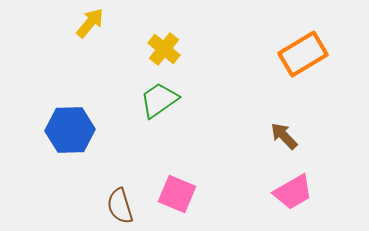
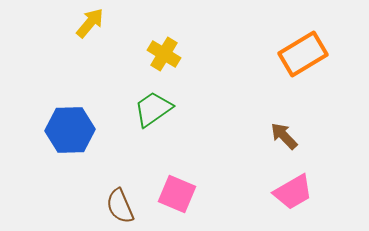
yellow cross: moved 5 px down; rotated 8 degrees counterclockwise
green trapezoid: moved 6 px left, 9 px down
brown semicircle: rotated 6 degrees counterclockwise
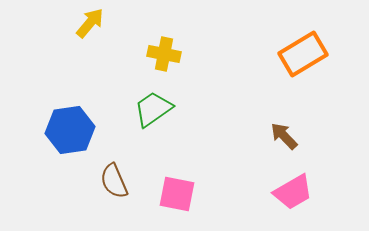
yellow cross: rotated 20 degrees counterclockwise
blue hexagon: rotated 6 degrees counterclockwise
pink square: rotated 12 degrees counterclockwise
brown semicircle: moved 6 px left, 25 px up
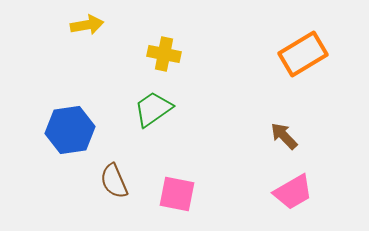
yellow arrow: moved 3 px left, 2 px down; rotated 40 degrees clockwise
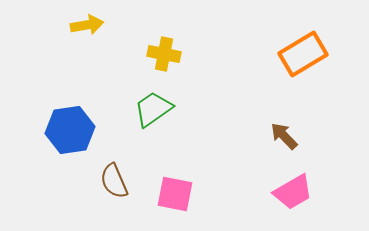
pink square: moved 2 px left
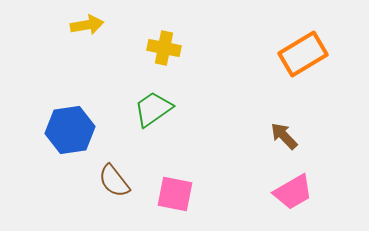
yellow cross: moved 6 px up
brown semicircle: rotated 15 degrees counterclockwise
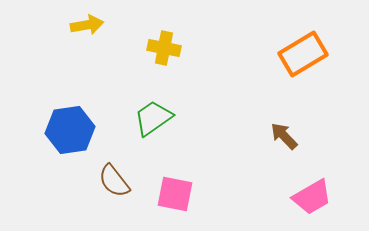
green trapezoid: moved 9 px down
pink trapezoid: moved 19 px right, 5 px down
